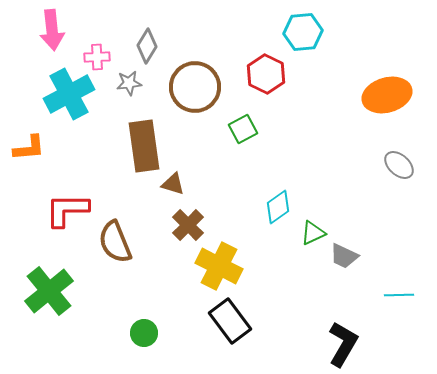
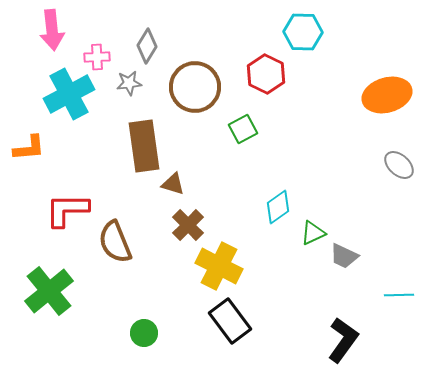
cyan hexagon: rotated 6 degrees clockwise
black L-shape: moved 4 px up; rotated 6 degrees clockwise
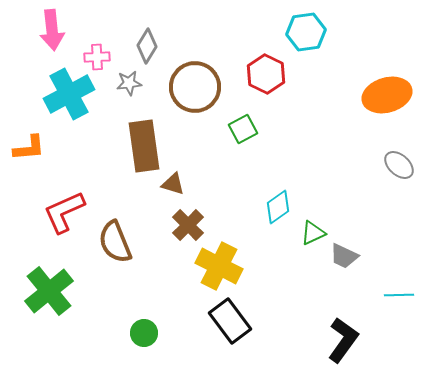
cyan hexagon: moved 3 px right; rotated 9 degrees counterclockwise
red L-shape: moved 3 px left, 2 px down; rotated 24 degrees counterclockwise
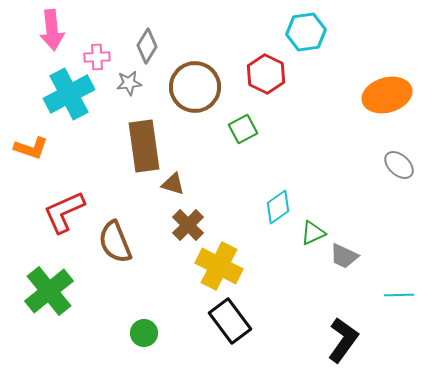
orange L-shape: moved 2 px right; rotated 24 degrees clockwise
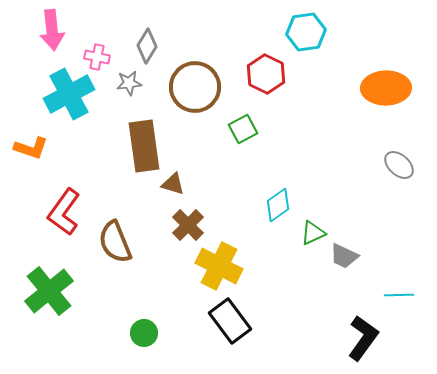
pink cross: rotated 15 degrees clockwise
orange ellipse: moved 1 px left, 7 px up; rotated 15 degrees clockwise
cyan diamond: moved 2 px up
red L-shape: rotated 30 degrees counterclockwise
black L-shape: moved 20 px right, 2 px up
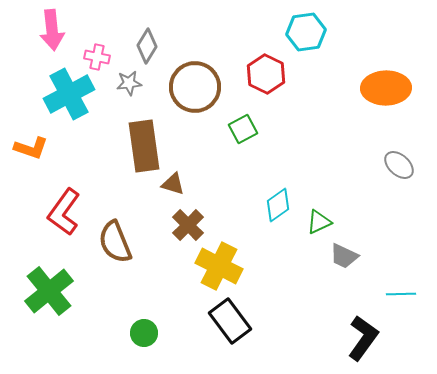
green triangle: moved 6 px right, 11 px up
cyan line: moved 2 px right, 1 px up
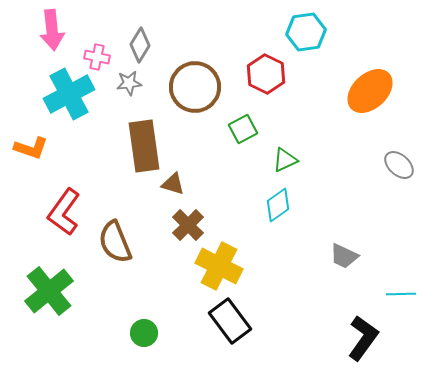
gray diamond: moved 7 px left, 1 px up
orange ellipse: moved 16 px left, 3 px down; rotated 42 degrees counterclockwise
green triangle: moved 34 px left, 62 px up
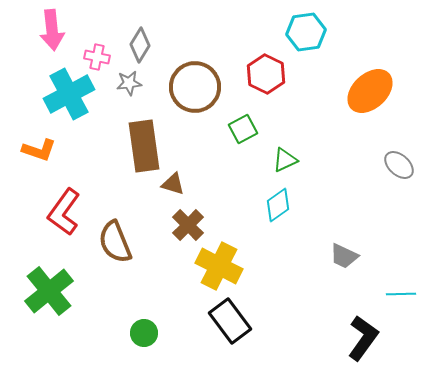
orange L-shape: moved 8 px right, 2 px down
